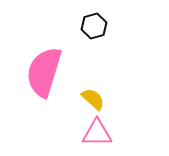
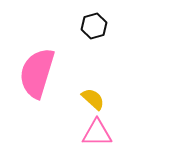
pink semicircle: moved 7 px left, 1 px down
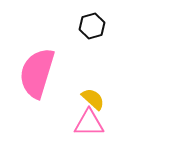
black hexagon: moved 2 px left
pink triangle: moved 8 px left, 10 px up
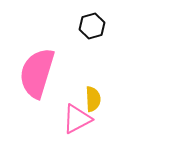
yellow semicircle: rotated 45 degrees clockwise
pink triangle: moved 12 px left, 4 px up; rotated 28 degrees counterclockwise
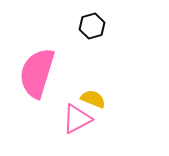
yellow semicircle: rotated 65 degrees counterclockwise
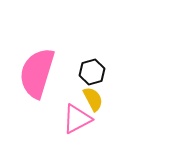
black hexagon: moved 46 px down
yellow semicircle: rotated 40 degrees clockwise
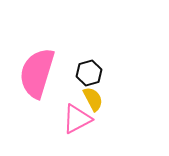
black hexagon: moved 3 px left, 1 px down
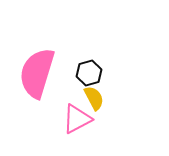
yellow semicircle: moved 1 px right, 1 px up
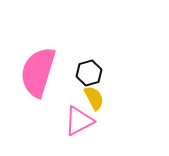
pink semicircle: moved 1 px right, 1 px up
pink triangle: moved 2 px right, 2 px down
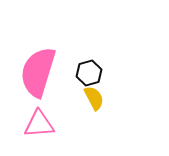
pink triangle: moved 40 px left, 3 px down; rotated 24 degrees clockwise
